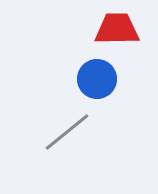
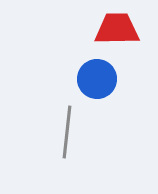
gray line: rotated 45 degrees counterclockwise
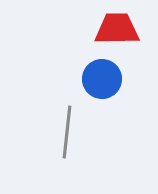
blue circle: moved 5 px right
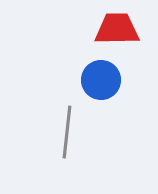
blue circle: moved 1 px left, 1 px down
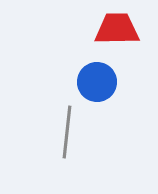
blue circle: moved 4 px left, 2 px down
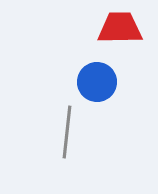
red trapezoid: moved 3 px right, 1 px up
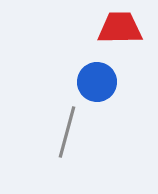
gray line: rotated 9 degrees clockwise
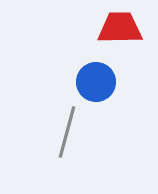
blue circle: moved 1 px left
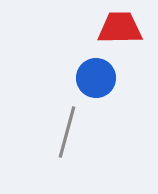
blue circle: moved 4 px up
